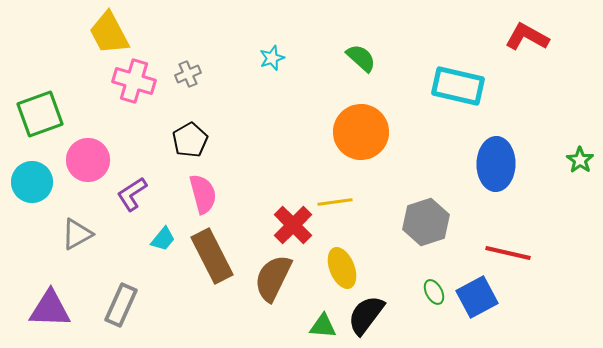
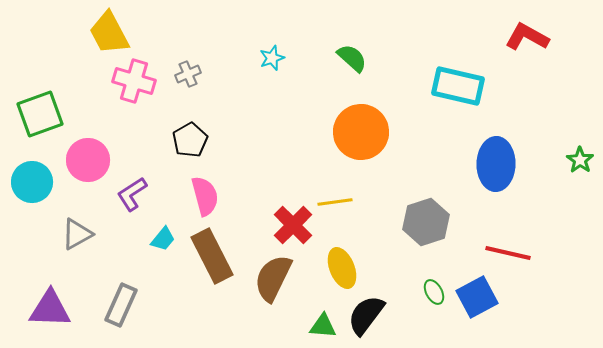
green semicircle: moved 9 px left
pink semicircle: moved 2 px right, 2 px down
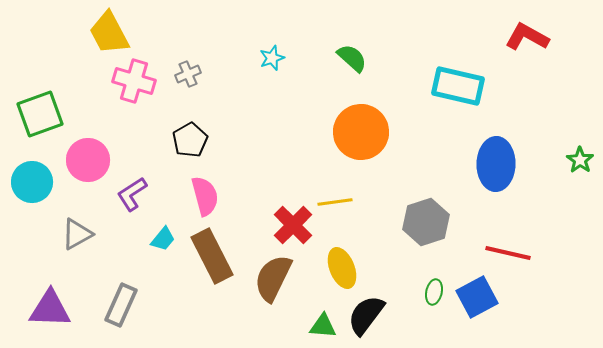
green ellipse: rotated 40 degrees clockwise
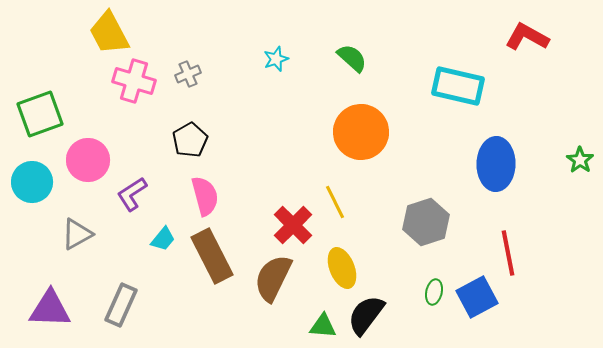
cyan star: moved 4 px right, 1 px down
yellow line: rotated 72 degrees clockwise
red line: rotated 66 degrees clockwise
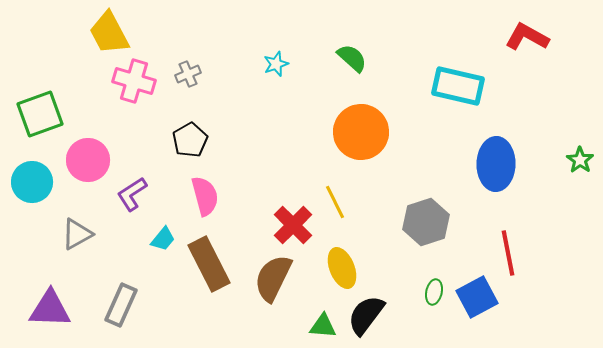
cyan star: moved 5 px down
brown rectangle: moved 3 px left, 8 px down
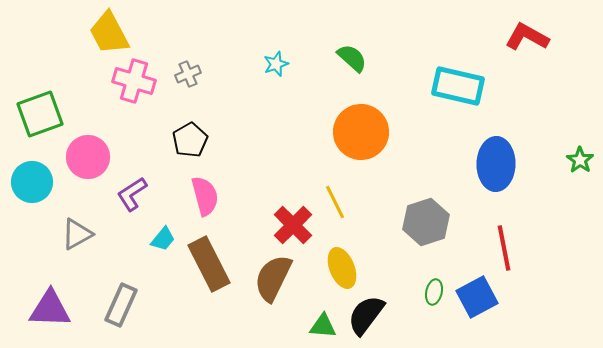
pink circle: moved 3 px up
red line: moved 4 px left, 5 px up
